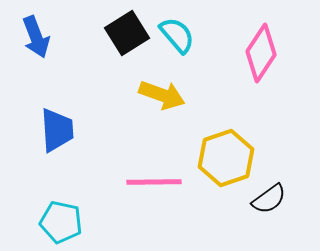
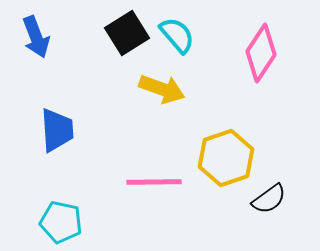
yellow arrow: moved 6 px up
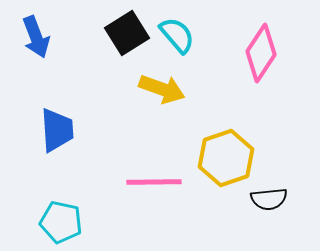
black semicircle: rotated 30 degrees clockwise
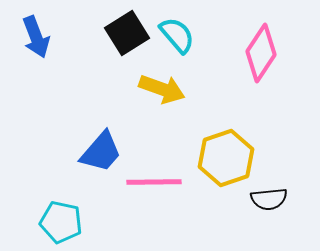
blue trapezoid: moved 44 px right, 22 px down; rotated 45 degrees clockwise
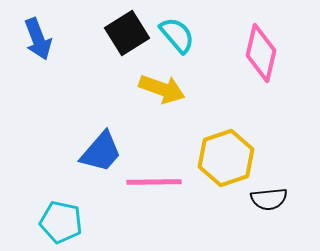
blue arrow: moved 2 px right, 2 px down
pink diamond: rotated 20 degrees counterclockwise
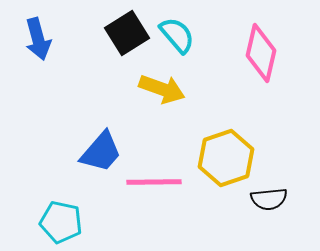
blue arrow: rotated 6 degrees clockwise
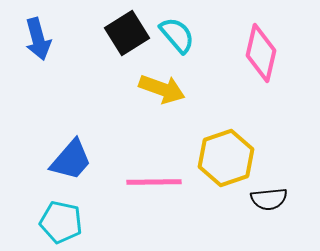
blue trapezoid: moved 30 px left, 8 px down
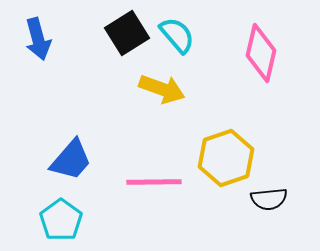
cyan pentagon: moved 2 px up; rotated 24 degrees clockwise
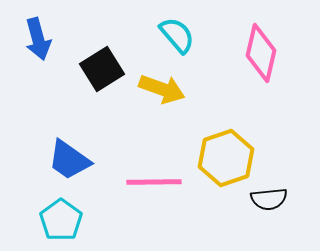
black square: moved 25 px left, 36 px down
blue trapezoid: moved 2 px left; rotated 84 degrees clockwise
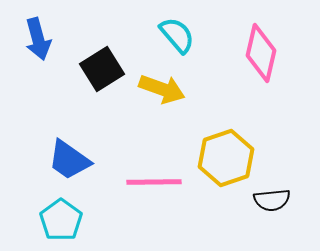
black semicircle: moved 3 px right, 1 px down
